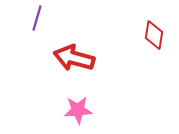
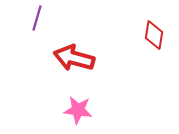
pink star: rotated 12 degrees clockwise
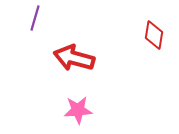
purple line: moved 2 px left
pink star: rotated 12 degrees counterclockwise
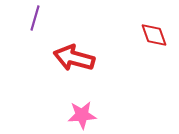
red diamond: rotated 28 degrees counterclockwise
pink star: moved 4 px right, 5 px down
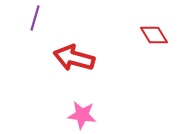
red diamond: rotated 12 degrees counterclockwise
pink star: rotated 12 degrees clockwise
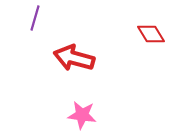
red diamond: moved 3 px left, 1 px up
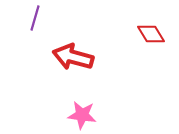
red arrow: moved 1 px left, 1 px up
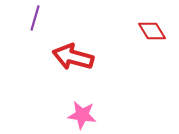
red diamond: moved 1 px right, 3 px up
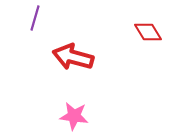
red diamond: moved 4 px left, 1 px down
pink star: moved 8 px left, 1 px down
